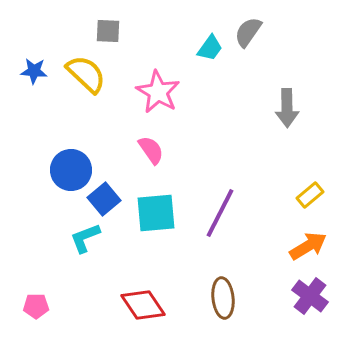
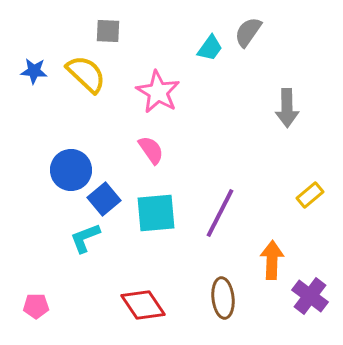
orange arrow: moved 36 px left, 14 px down; rotated 57 degrees counterclockwise
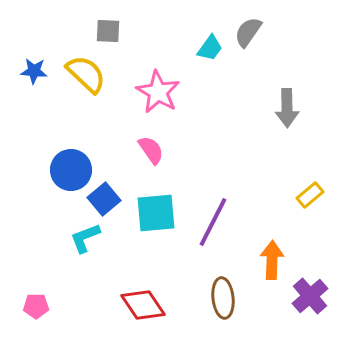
purple line: moved 7 px left, 9 px down
purple cross: rotated 12 degrees clockwise
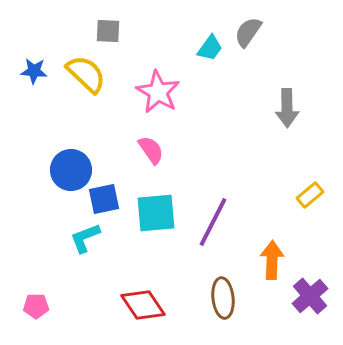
blue square: rotated 28 degrees clockwise
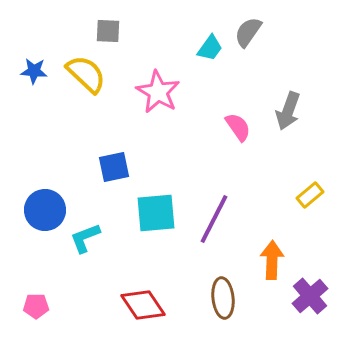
gray arrow: moved 1 px right, 3 px down; rotated 21 degrees clockwise
pink semicircle: moved 87 px right, 23 px up
blue circle: moved 26 px left, 40 px down
blue square: moved 10 px right, 32 px up
purple line: moved 1 px right, 3 px up
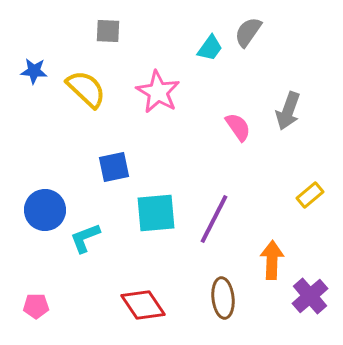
yellow semicircle: moved 15 px down
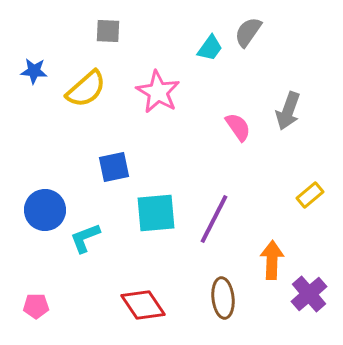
yellow semicircle: rotated 96 degrees clockwise
purple cross: moved 1 px left, 2 px up
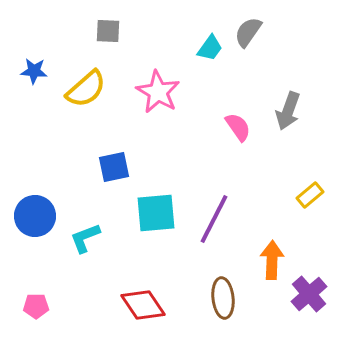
blue circle: moved 10 px left, 6 px down
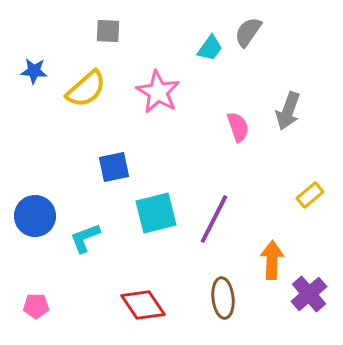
pink semicircle: rotated 16 degrees clockwise
cyan square: rotated 9 degrees counterclockwise
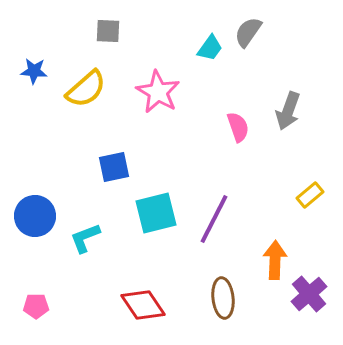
orange arrow: moved 3 px right
